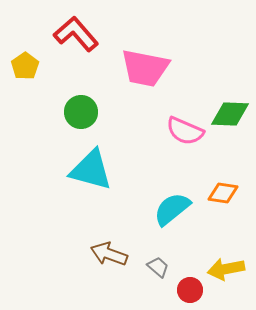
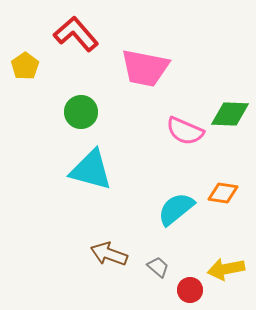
cyan semicircle: moved 4 px right
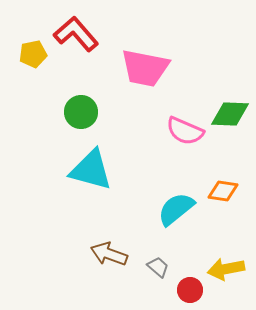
yellow pentagon: moved 8 px right, 12 px up; rotated 24 degrees clockwise
orange diamond: moved 2 px up
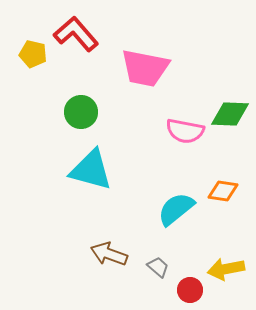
yellow pentagon: rotated 24 degrees clockwise
pink semicircle: rotated 12 degrees counterclockwise
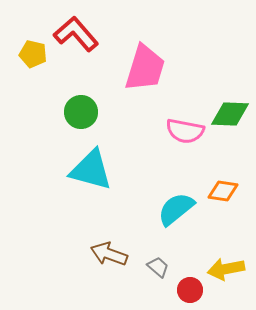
pink trapezoid: rotated 84 degrees counterclockwise
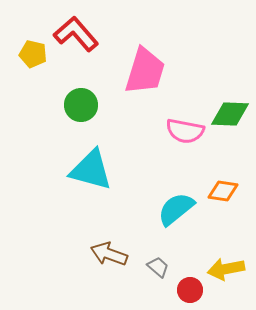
pink trapezoid: moved 3 px down
green circle: moved 7 px up
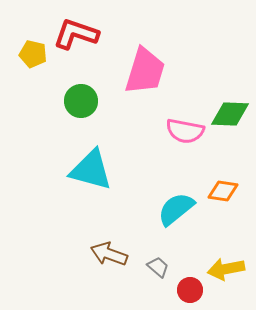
red L-shape: rotated 30 degrees counterclockwise
green circle: moved 4 px up
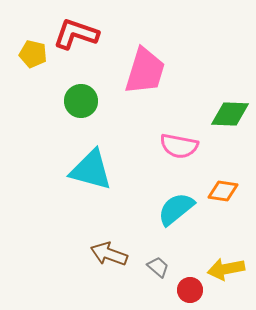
pink semicircle: moved 6 px left, 15 px down
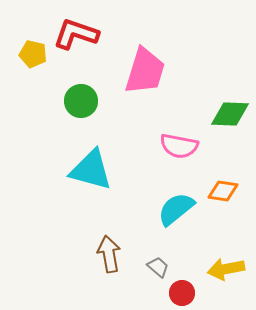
brown arrow: rotated 60 degrees clockwise
red circle: moved 8 px left, 3 px down
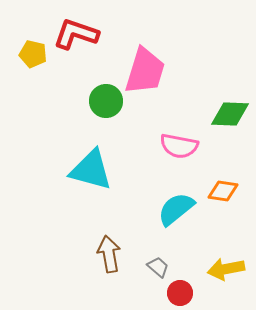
green circle: moved 25 px right
red circle: moved 2 px left
